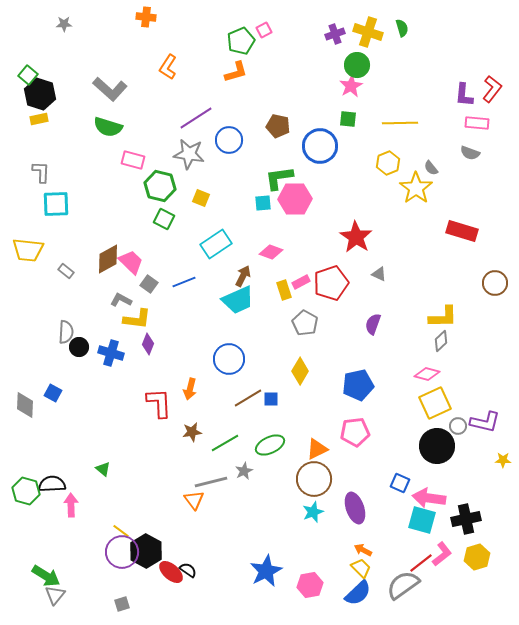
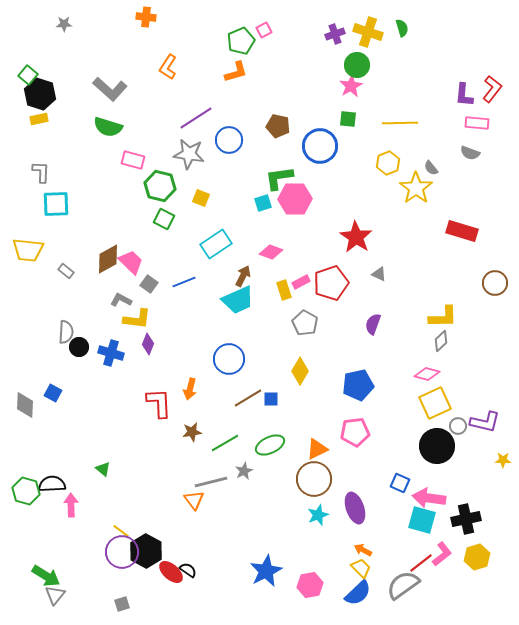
cyan square at (263, 203): rotated 12 degrees counterclockwise
cyan star at (313, 512): moved 5 px right, 3 px down
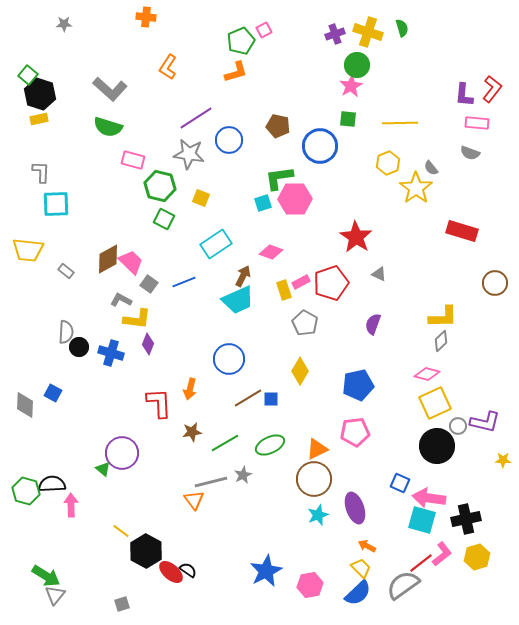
gray star at (244, 471): moved 1 px left, 4 px down
orange arrow at (363, 550): moved 4 px right, 4 px up
purple circle at (122, 552): moved 99 px up
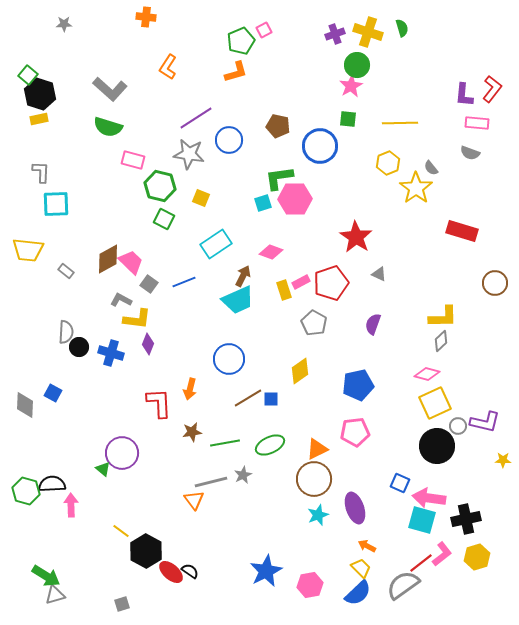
gray pentagon at (305, 323): moved 9 px right
yellow diamond at (300, 371): rotated 24 degrees clockwise
green line at (225, 443): rotated 20 degrees clockwise
black semicircle at (188, 570): moved 2 px right, 1 px down
gray triangle at (55, 595): rotated 35 degrees clockwise
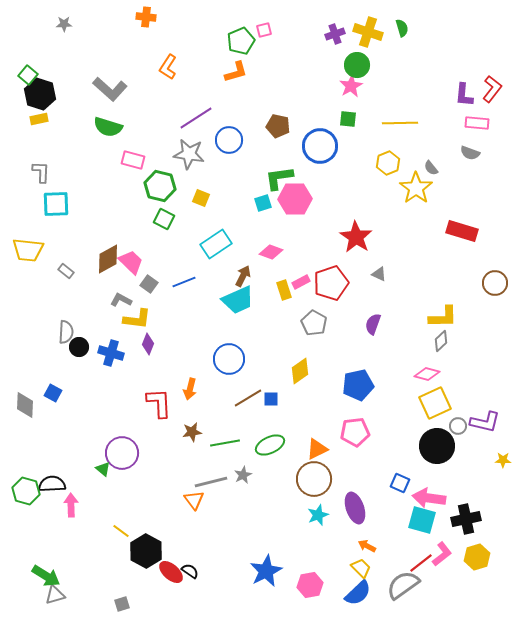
pink square at (264, 30): rotated 14 degrees clockwise
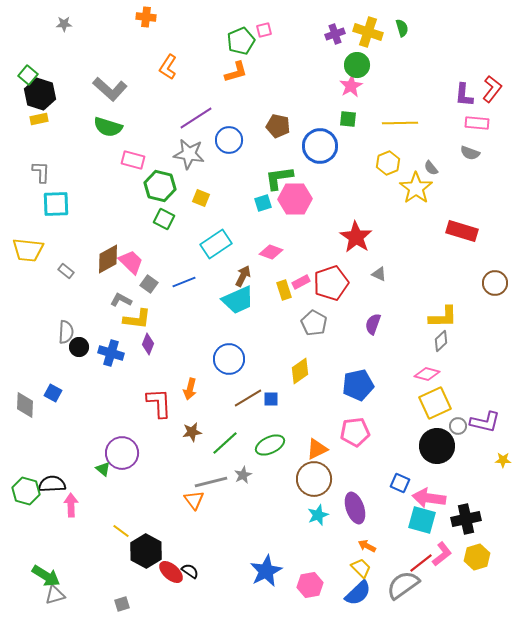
green line at (225, 443): rotated 32 degrees counterclockwise
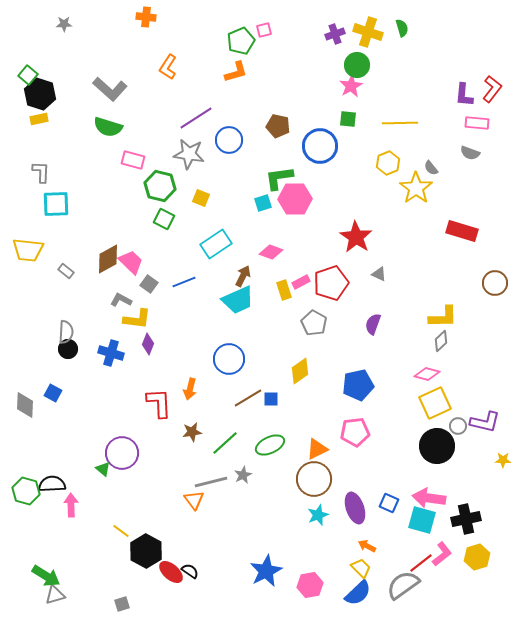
black circle at (79, 347): moved 11 px left, 2 px down
blue square at (400, 483): moved 11 px left, 20 px down
